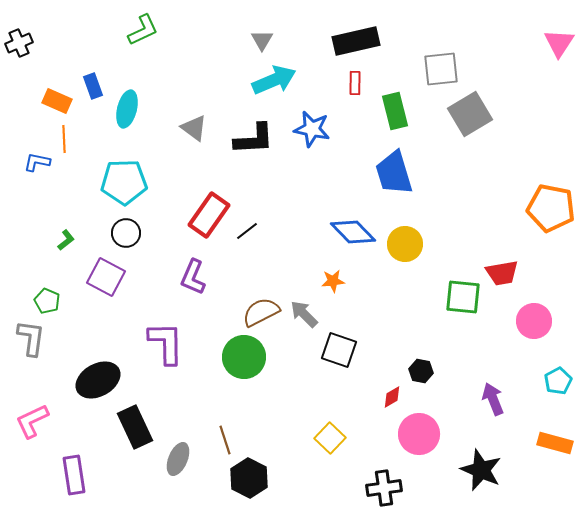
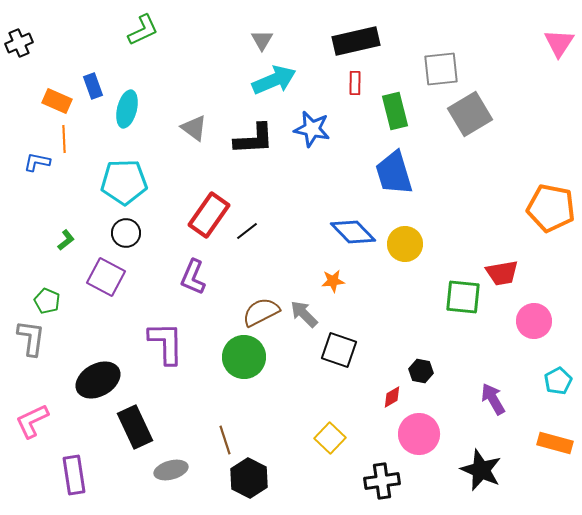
purple arrow at (493, 399): rotated 8 degrees counterclockwise
gray ellipse at (178, 459): moved 7 px left, 11 px down; rotated 52 degrees clockwise
black cross at (384, 488): moved 2 px left, 7 px up
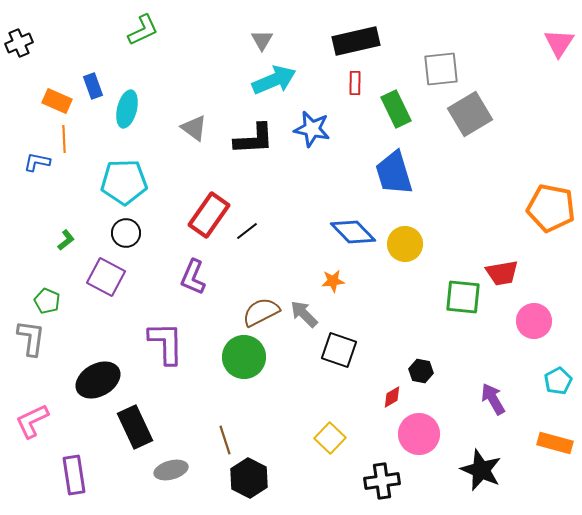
green rectangle at (395, 111): moved 1 px right, 2 px up; rotated 12 degrees counterclockwise
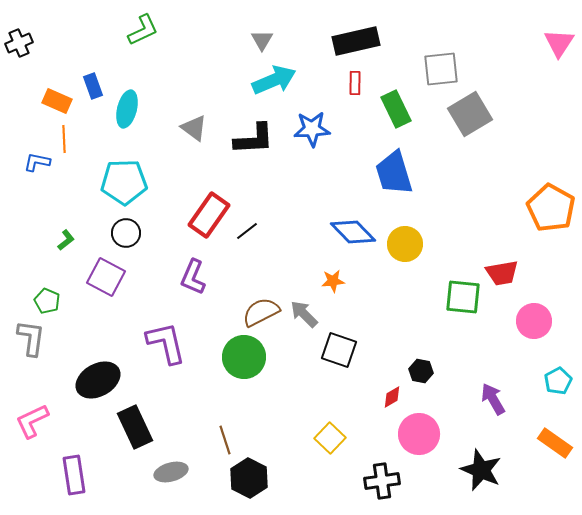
blue star at (312, 129): rotated 15 degrees counterclockwise
orange pentagon at (551, 208): rotated 18 degrees clockwise
purple L-shape at (166, 343): rotated 12 degrees counterclockwise
orange rectangle at (555, 443): rotated 20 degrees clockwise
gray ellipse at (171, 470): moved 2 px down
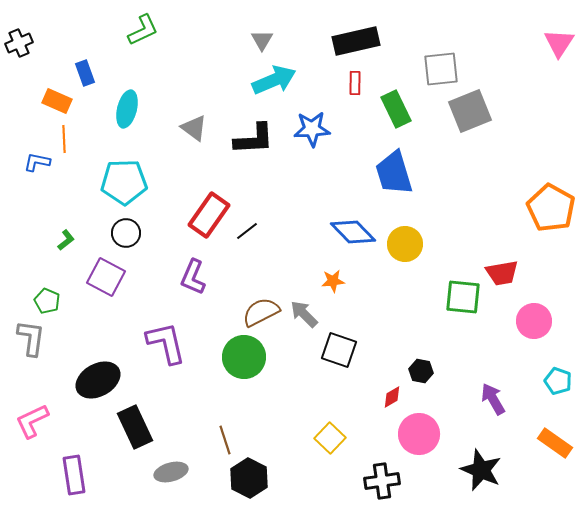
blue rectangle at (93, 86): moved 8 px left, 13 px up
gray square at (470, 114): moved 3 px up; rotated 9 degrees clockwise
cyan pentagon at (558, 381): rotated 24 degrees counterclockwise
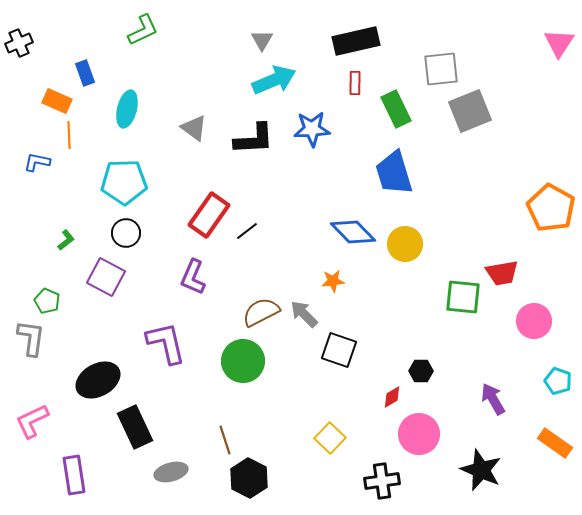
orange line at (64, 139): moved 5 px right, 4 px up
green circle at (244, 357): moved 1 px left, 4 px down
black hexagon at (421, 371): rotated 10 degrees counterclockwise
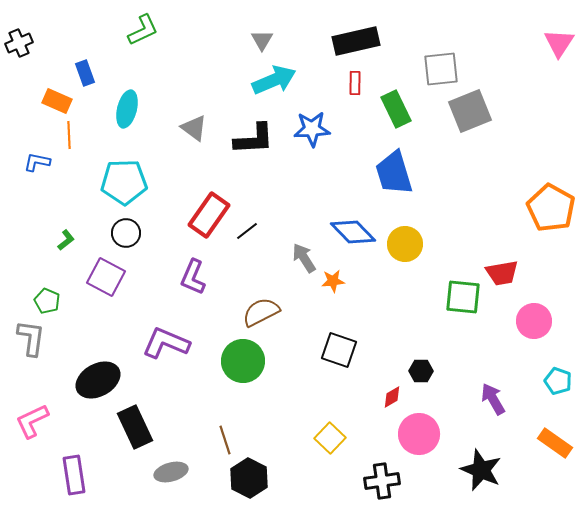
gray arrow at (304, 314): moved 56 px up; rotated 12 degrees clockwise
purple L-shape at (166, 343): rotated 54 degrees counterclockwise
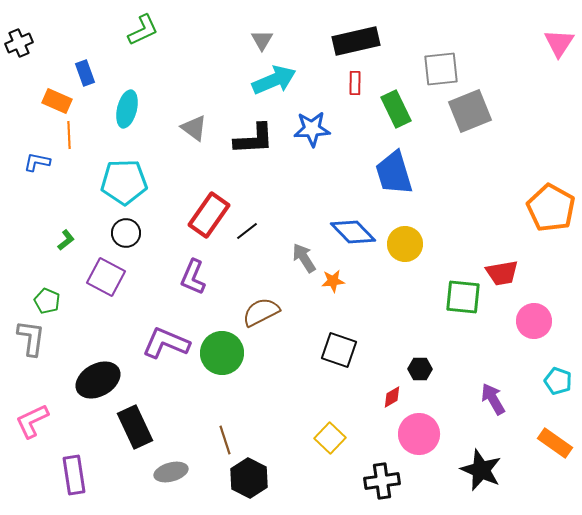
green circle at (243, 361): moved 21 px left, 8 px up
black hexagon at (421, 371): moved 1 px left, 2 px up
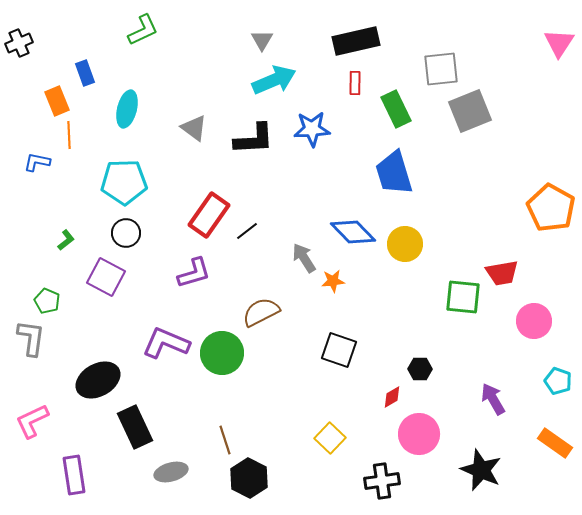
orange rectangle at (57, 101): rotated 44 degrees clockwise
purple L-shape at (193, 277): moved 1 px right, 4 px up; rotated 129 degrees counterclockwise
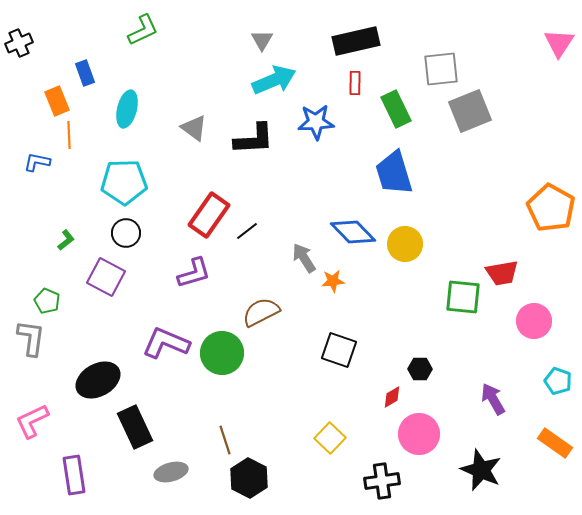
blue star at (312, 129): moved 4 px right, 7 px up
